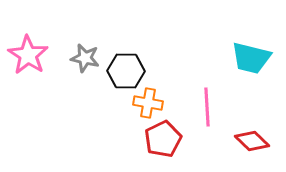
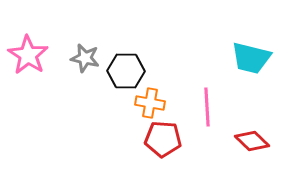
orange cross: moved 2 px right
red pentagon: rotated 30 degrees clockwise
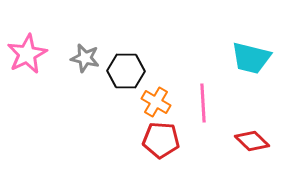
pink star: moved 1 px left, 1 px up; rotated 12 degrees clockwise
orange cross: moved 6 px right, 1 px up; rotated 20 degrees clockwise
pink line: moved 4 px left, 4 px up
red pentagon: moved 2 px left, 1 px down
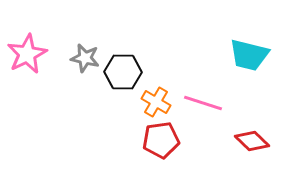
cyan trapezoid: moved 2 px left, 3 px up
black hexagon: moved 3 px left, 1 px down
pink line: rotated 69 degrees counterclockwise
red pentagon: rotated 12 degrees counterclockwise
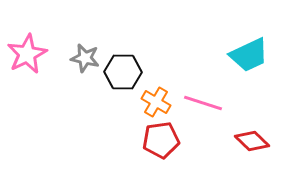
cyan trapezoid: rotated 39 degrees counterclockwise
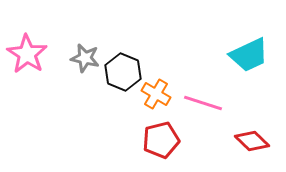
pink star: rotated 12 degrees counterclockwise
black hexagon: rotated 21 degrees clockwise
orange cross: moved 8 px up
red pentagon: rotated 6 degrees counterclockwise
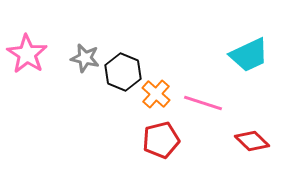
orange cross: rotated 12 degrees clockwise
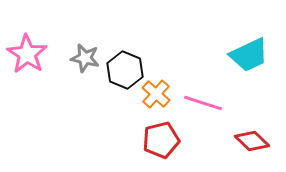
black hexagon: moved 2 px right, 2 px up
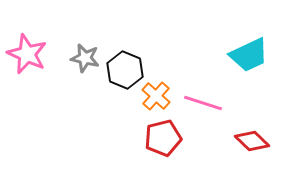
pink star: rotated 9 degrees counterclockwise
orange cross: moved 2 px down
red pentagon: moved 2 px right, 2 px up
